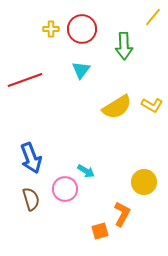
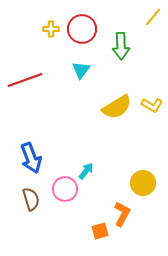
green arrow: moved 3 px left
cyan arrow: rotated 84 degrees counterclockwise
yellow circle: moved 1 px left, 1 px down
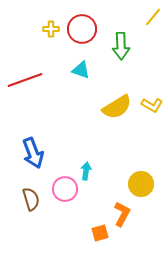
cyan triangle: rotated 48 degrees counterclockwise
blue arrow: moved 2 px right, 5 px up
cyan arrow: rotated 30 degrees counterclockwise
yellow circle: moved 2 px left, 1 px down
orange square: moved 2 px down
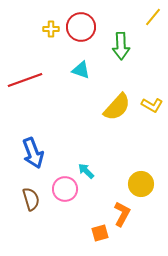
red circle: moved 1 px left, 2 px up
yellow semicircle: rotated 16 degrees counterclockwise
cyan arrow: rotated 54 degrees counterclockwise
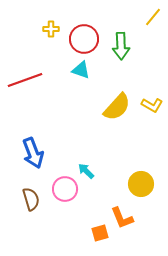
red circle: moved 3 px right, 12 px down
orange L-shape: moved 4 px down; rotated 130 degrees clockwise
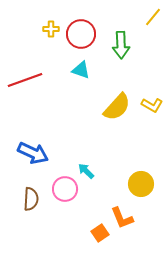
red circle: moved 3 px left, 5 px up
green arrow: moved 1 px up
blue arrow: rotated 44 degrees counterclockwise
brown semicircle: rotated 20 degrees clockwise
orange square: rotated 18 degrees counterclockwise
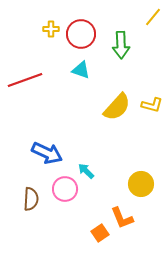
yellow L-shape: rotated 15 degrees counterclockwise
blue arrow: moved 14 px right
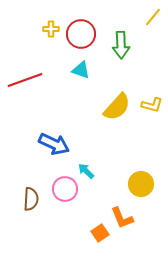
blue arrow: moved 7 px right, 9 px up
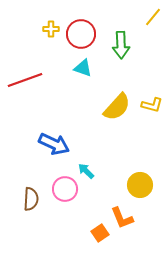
cyan triangle: moved 2 px right, 2 px up
yellow circle: moved 1 px left, 1 px down
